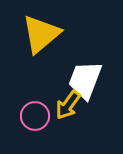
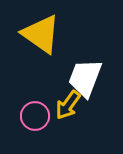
yellow triangle: rotated 45 degrees counterclockwise
white trapezoid: moved 2 px up
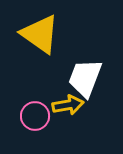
yellow triangle: moved 1 px left
yellow arrow: rotated 136 degrees counterclockwise
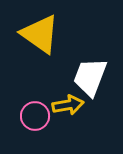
white trapezoid: moved 5 px right, 1 px up
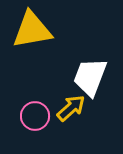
yellow triangle: moved 8 px left, 4 px up; rotated 45 degrees counterclockwise
yellow arrow: moved 3 px right, 3 px down; rotated 32 degrees counterclockwise
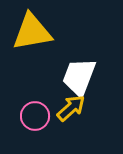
yellow triangle: moved 2 px down
white trapezoid: moved 11 px left
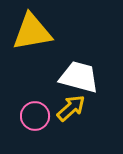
white trapezoid: rotated 84 degrees clockwise
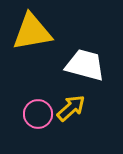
white trapezoid: moved 6 px right, 12 px up
pink circle: moved 3 px right, 2 px up
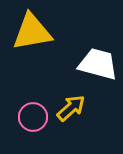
white trapezoid: moved 13 px right, 1 px up
pink circle: moved 5 px left, 3 px down
